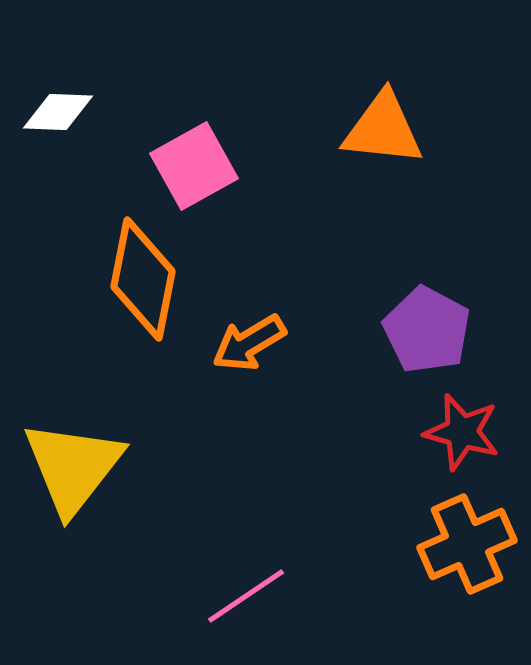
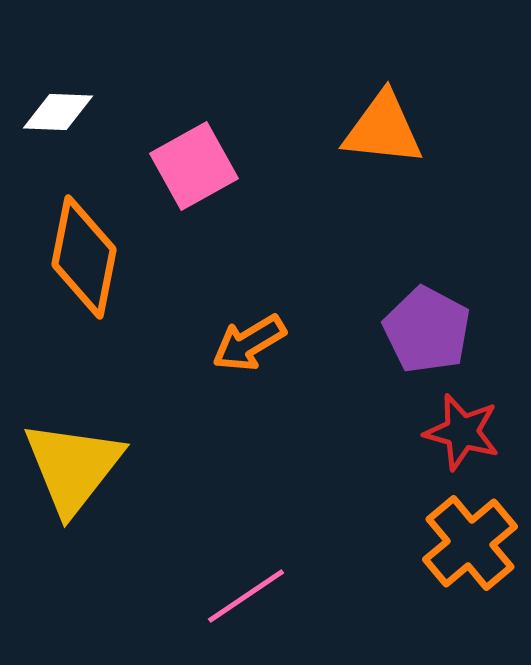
orange diamond: moved 59 px left, 22 px up
orange cross: moved 3 px right, 1 px up; rotated 16 degrees counterclockwise
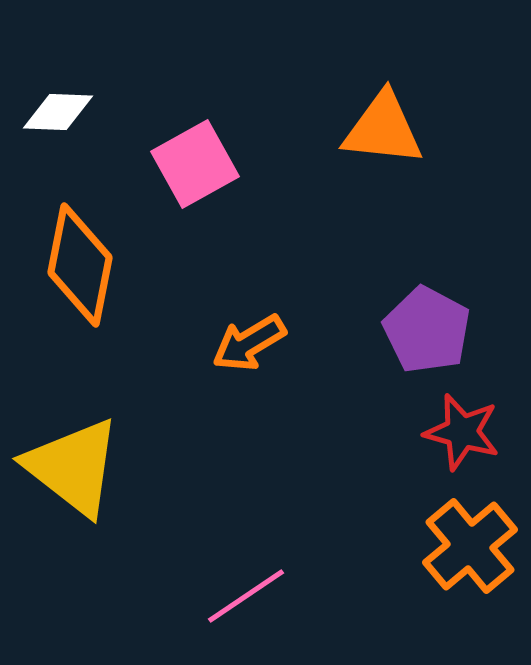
pink square: moved 1 px right, 2 px up
orange diamond: moved 4 px left, 8 px down
yellow triangle: rotated 30 degrees counterclockwise
orange cross: moved 3 px down
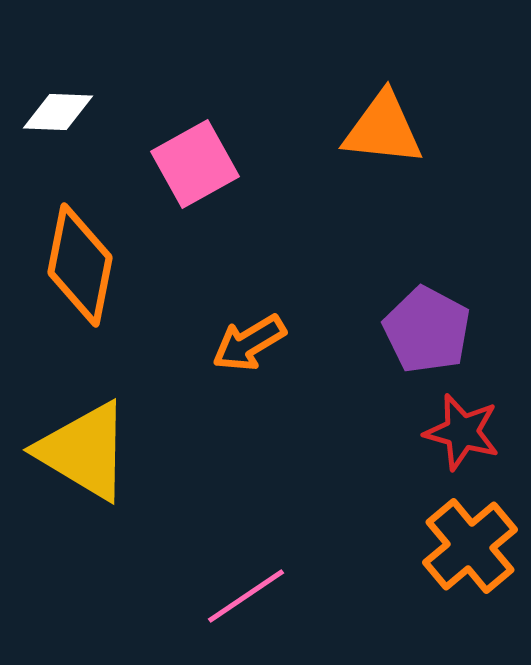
yellow triangle: moved 11 px right, 16 px up; rotated 7 degrees counterclockwise
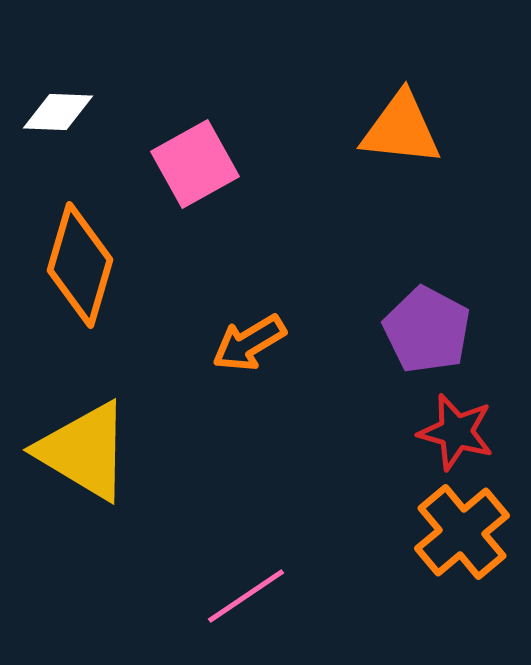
orange triangle: moved 18 px right
orange diamond: rotated 5 degrees clockwise
red star: moved 6 px left
orange cross: moved 8 px left, 14 px up
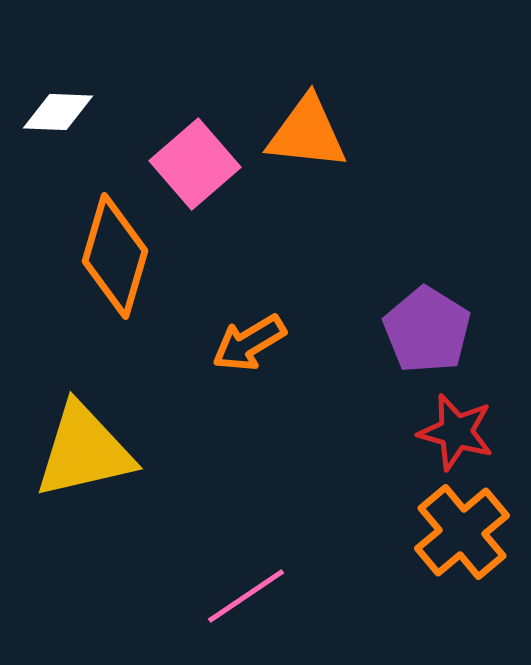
orange triangle: moved 94 px left, 4 px down
pink square: rotated 12 degrees counterclockwise
orange diamond: moved 35 px right, 9 px up
purple pentagon: rotated 4 degrees clockwise
yellow triangle: rotated 44 degrees counterclockwise
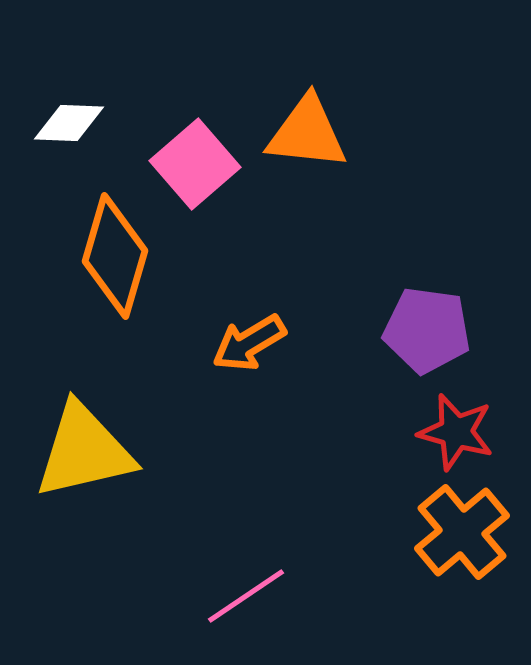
white diamond: moved 11 px right, 11 px down
purple pentagon: rotated 24 degrees counterclockwise
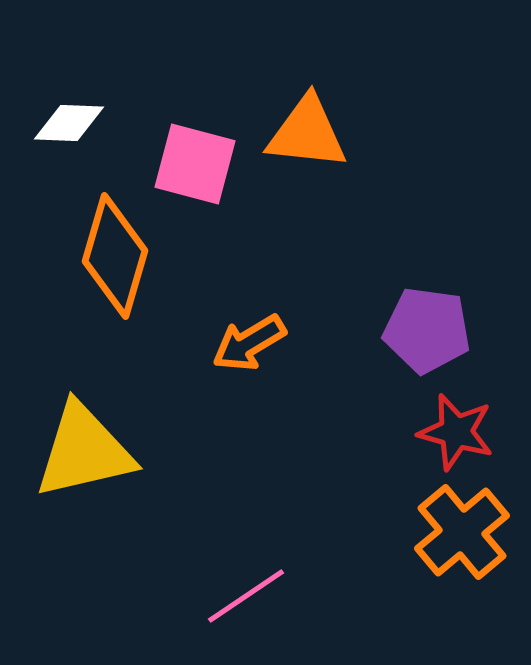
pink square: rotated 34 degrees counterclockwise
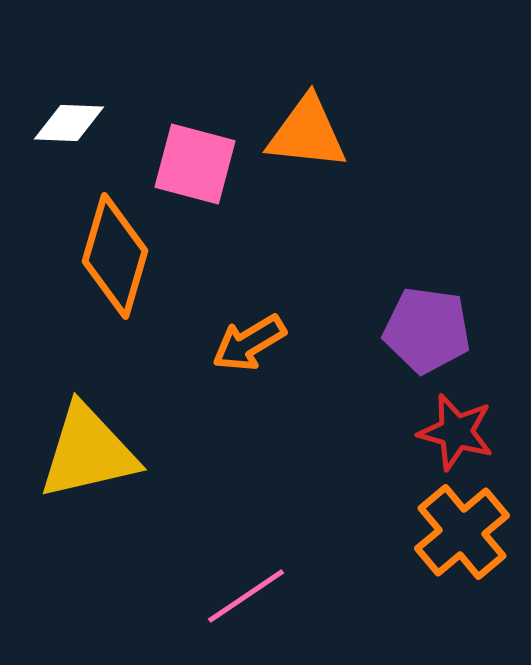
yellow triangle: moved 4 px right, 1 px down
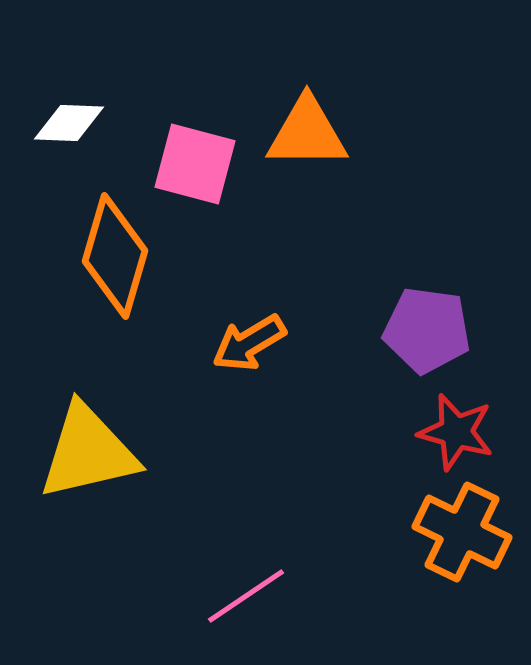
orange triangle: rotated 6 degrees counterclockwise
orange cross: rotated 24 degrees counterclockwise
